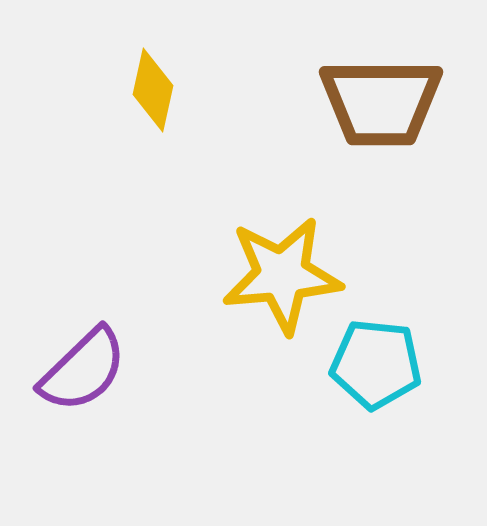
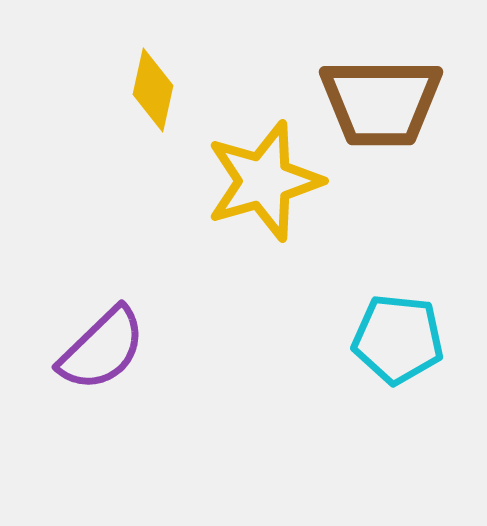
yellow star: moved 18 px left, 94 px up; rotated 11 degrees counterclockwise
cyan pentagon: moved 22 px right, 25 px up
purple semicircle: moved 19 px right, 21 px up
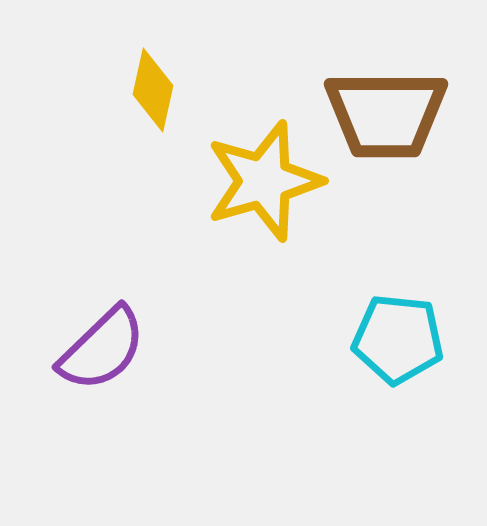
brown trapezoid: moved 5 px right, 12 px down
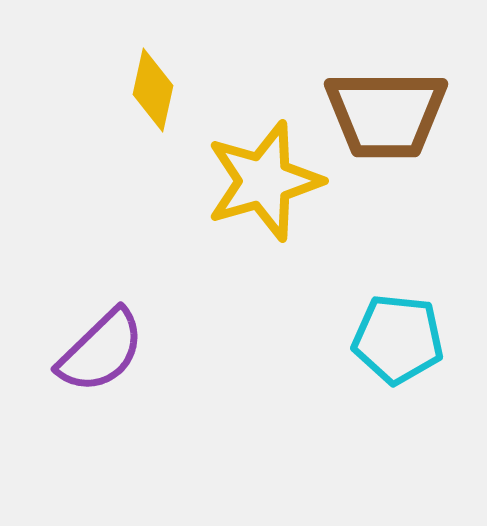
purple semicircle: moved 1 px left, 2 px down
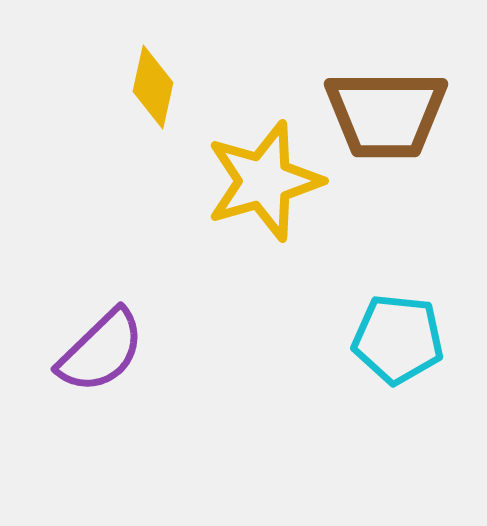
yellow diamond: moved 3 px up
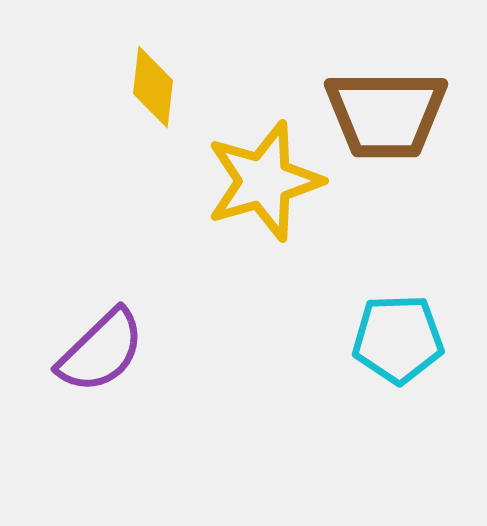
yellow diamond: rotated 6 degrees counterclockwise
cyan pentagon: rotated 8 degrees counterclockwise
